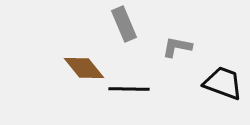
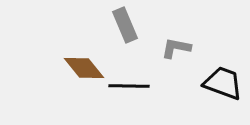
gray rectangle: moved 1 px right, 1 px down
gray L-shape: moved 1 px left, 1 px down
black line: moved 3 px up
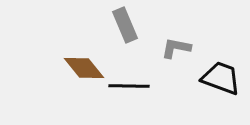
black trapezoid: moved 2 px left, 5 px up
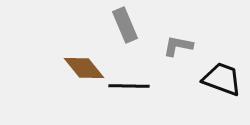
gray L-shape: moved 2 px right, 2 px up
black trapezoid: moved 1 px right, 1 px down
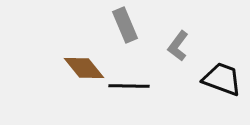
gray L-shape: rotated 64 degrees counterclockwise
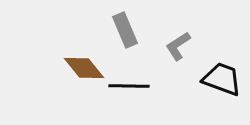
gray rectangle: moved 5 px down
gray L-shape: rotated 20 degrees clockwise
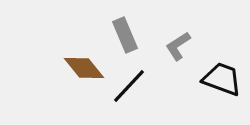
gray rectangle: moved 5 px down
black line: rotated 48 degrees counterclockwise
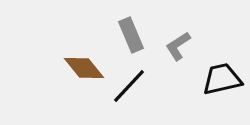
gray rectangle: moved 6 px right
black trapezoid: rotated 33 degrees counterclockwise
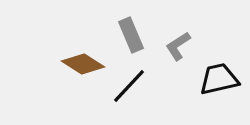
brown diamond: moved 1 px left, 4 px up; rotated 18 degrees counterclockwise
black trapezoid: moved 3 px left
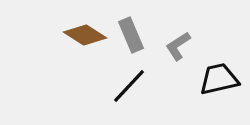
brown diamond: moved 2 px right, 29 px up
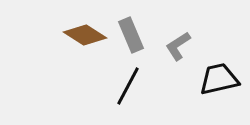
black line: moved 1 px left; rotated 15 degrees counterclockwise
